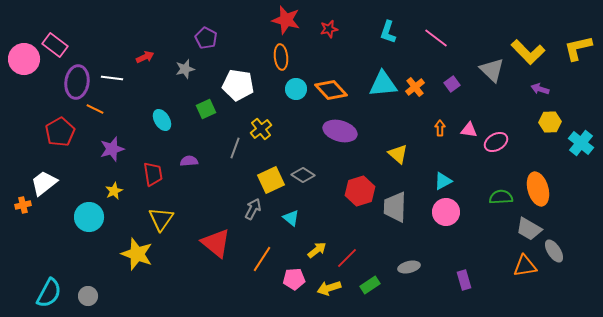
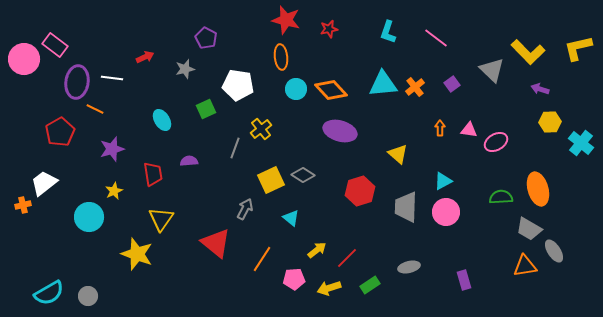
gray trapezoid at (395, 207): moved 11 px right
gray arrow at (253, 209): moved 8 px left
cyan semicircle at (49, 293): rotated 32 degrees clockwise
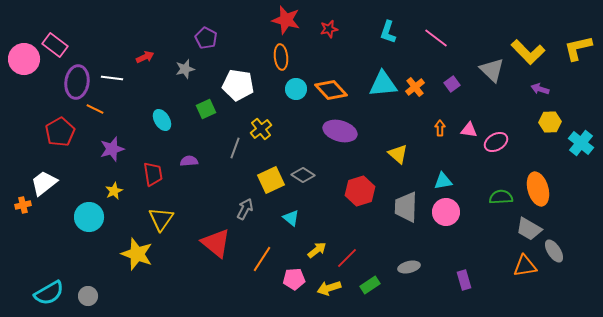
cyan triangle at (443, 181): rotated 18 degrees clockwise
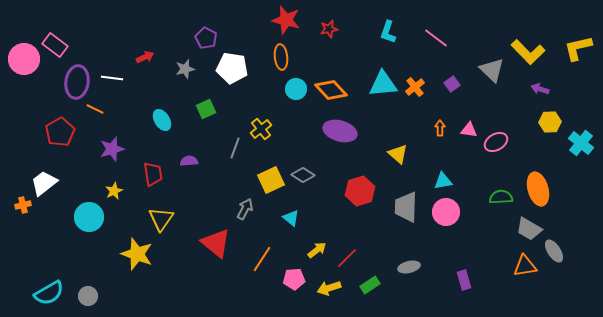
white pentagon at (238, 85): moved 6 px left, 17 px up
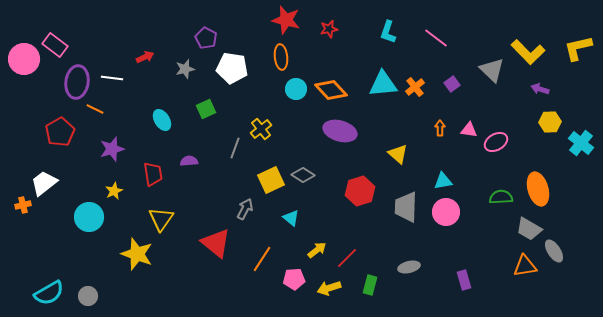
green rectangle at (370, 285): rotated 42 degrees counterclockwise
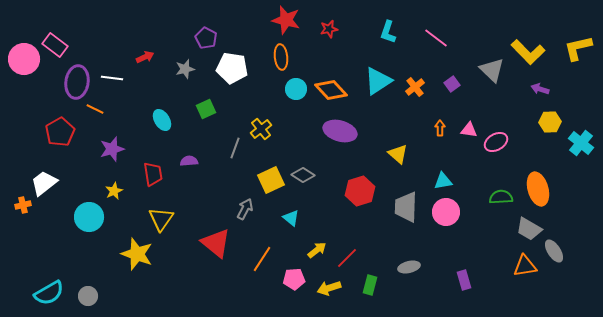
cyan triangle at (383, 84): moved 5 px left, 3 px up; rotated 28 degrees counterclockwise
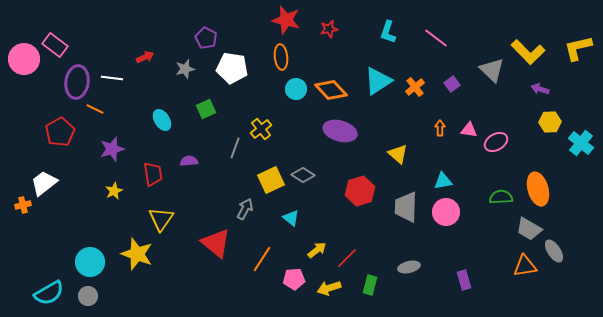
cyan circle at (89, 217): moved 1 px right, 45 px down
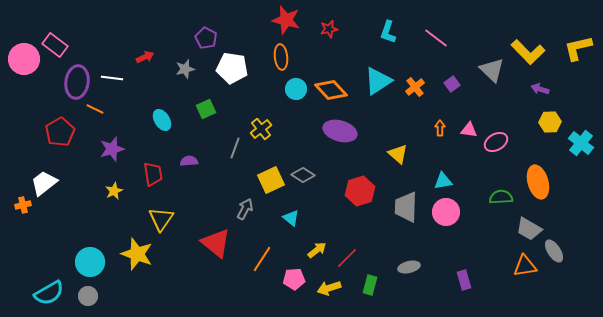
orange ellipse at (538, 189): moved 7 px up
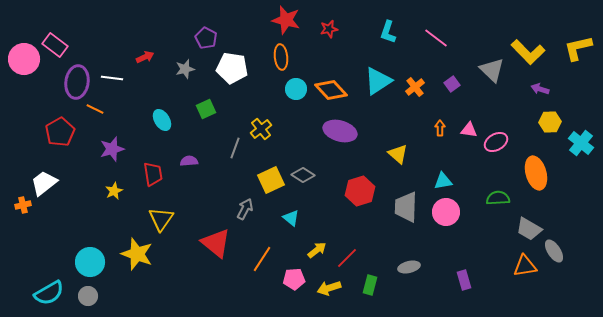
orange ellipse at (538, 182): moved 2 px left, 9 px up
green semicircle at (501, 197): moved 3 px left, 1 px down
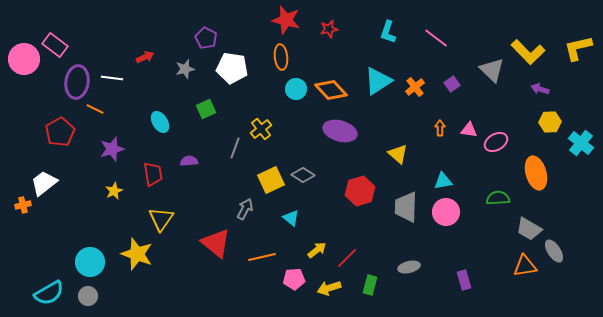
cyan ellipse at (162, 120): moved 2 px left, 2 px down
orange line at (262, 259): moved 2 px up; rotated 44 degrees clockwise
